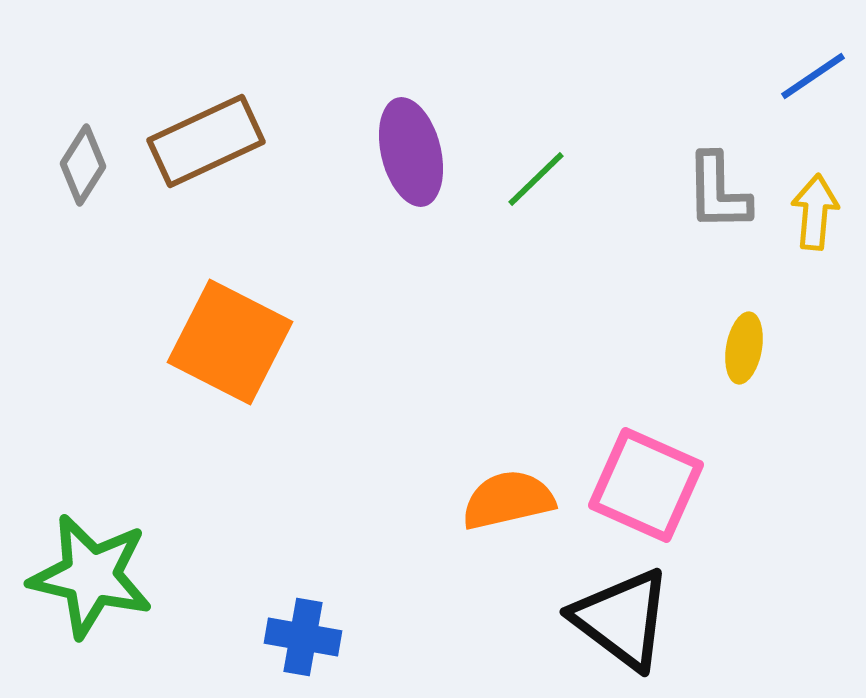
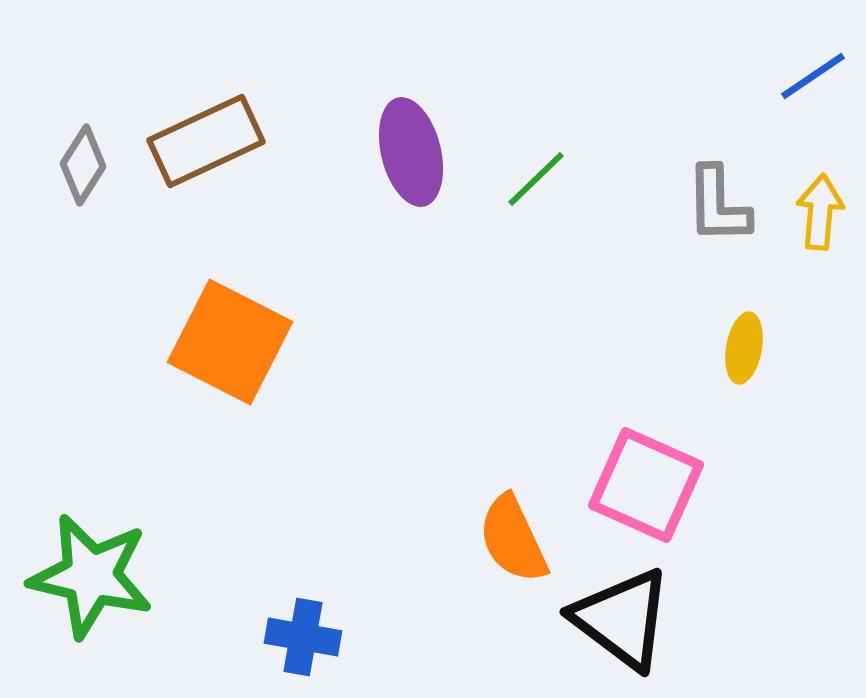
gray L-shape: moved 13 px down
yellow arrow: moved 5 px right
orange semicircle: moved 5 px right, 39 px down; rotated 102 degrees counterclockwise
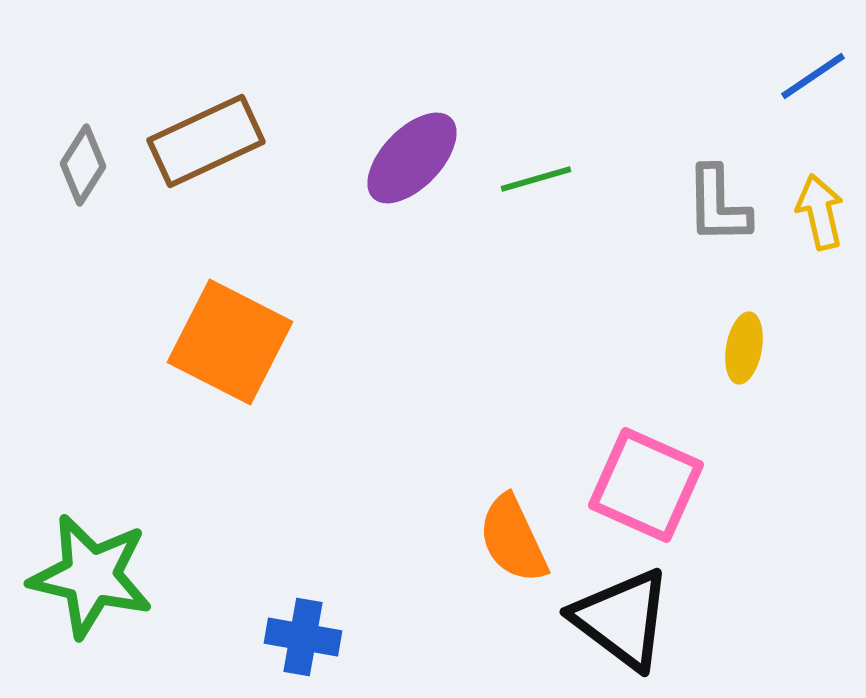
purple ellipse: moved 1 px right, 6 px down; rotated 58 degrees clockwise
green line: rotated 28 degrees clockwise
yellow arrow: rotated 18 degrees counterclockwise
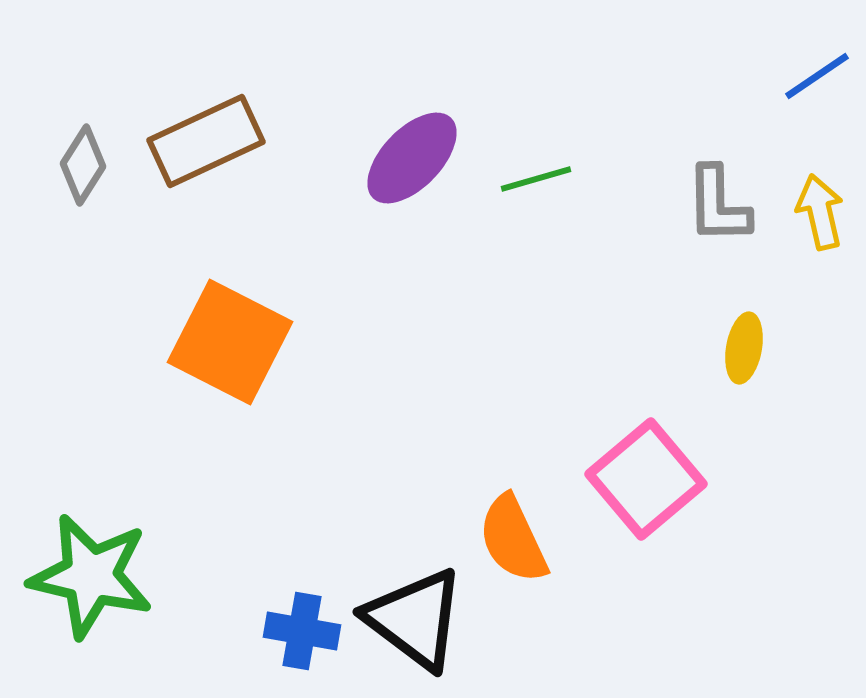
blue line: moved 4 px right
pink square: moved 6 px up; rotated 26 degrees clockwise
black triangle: moved 207 px left
blue cross: moved 1 px left, 6 px up
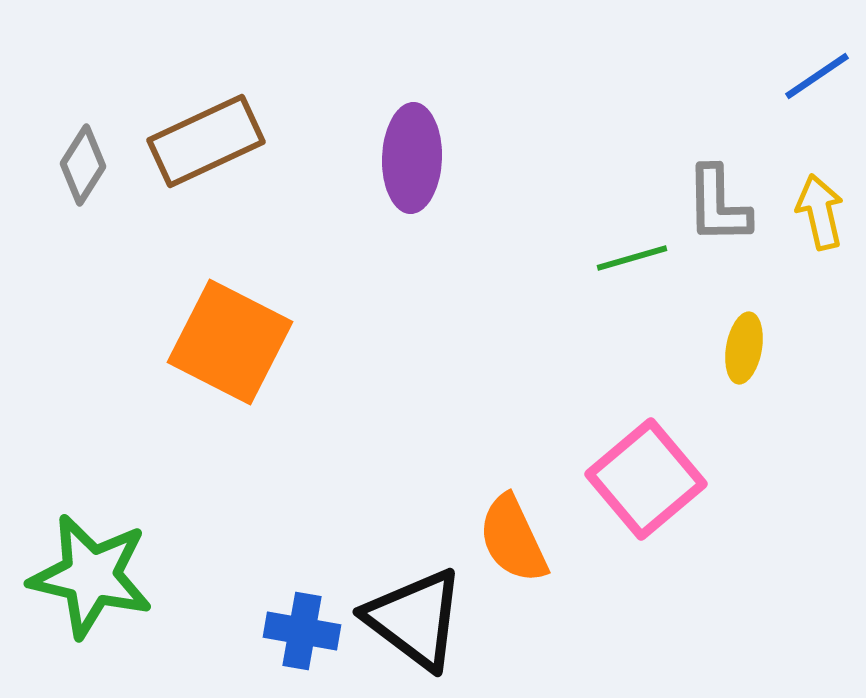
purple ellipse: rotated 42 degrees counterclockwise
green line: moved 96 px right, 79 px down
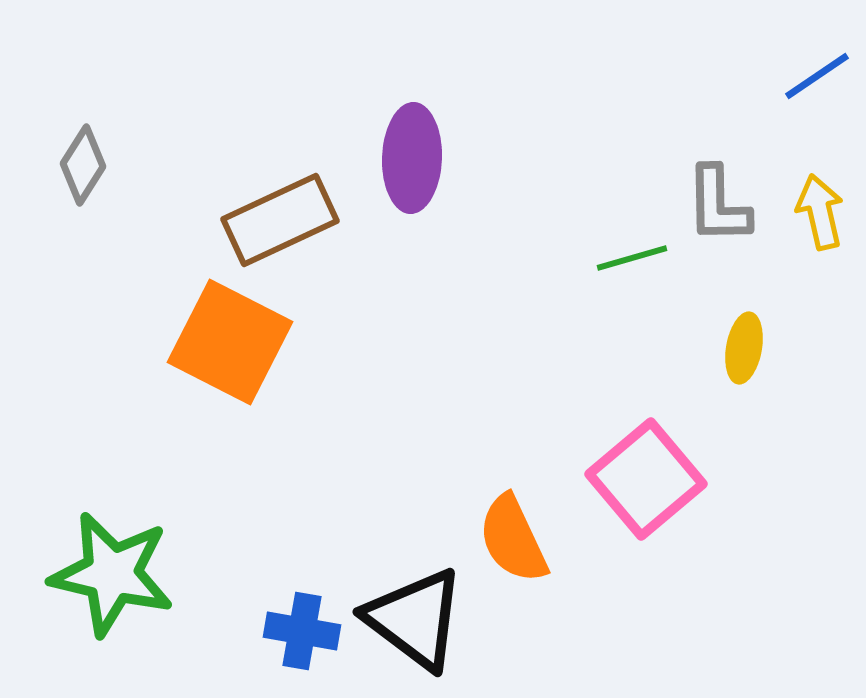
brown rectangle: moved 74 px right, 79 px down
green star: moved 21 px right, 2 px up
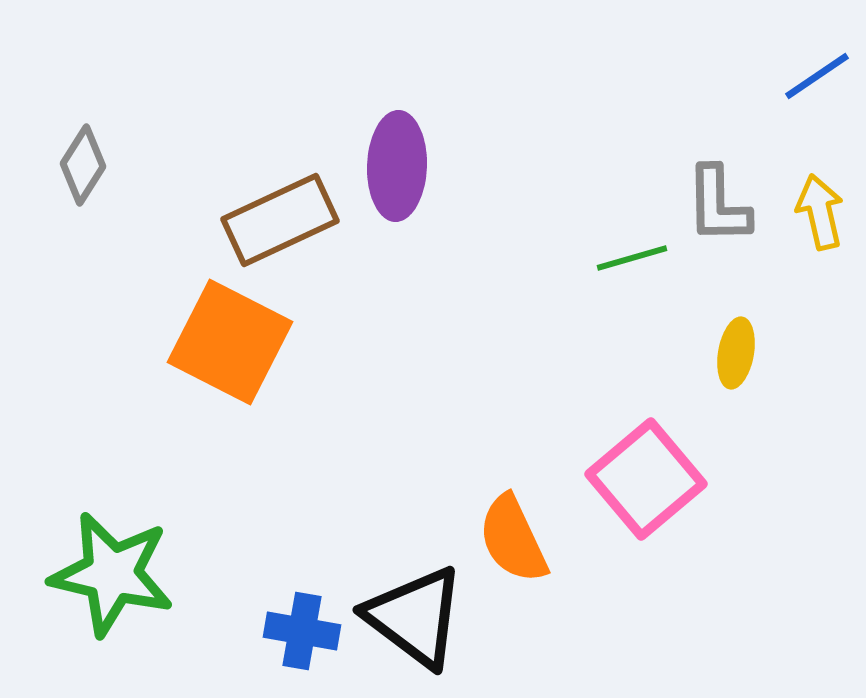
purple ellipse: moved 15 px left, 8 px down
yellow ellipse: moved 8 px left, 5 px down
black triangle: moved 2 px up
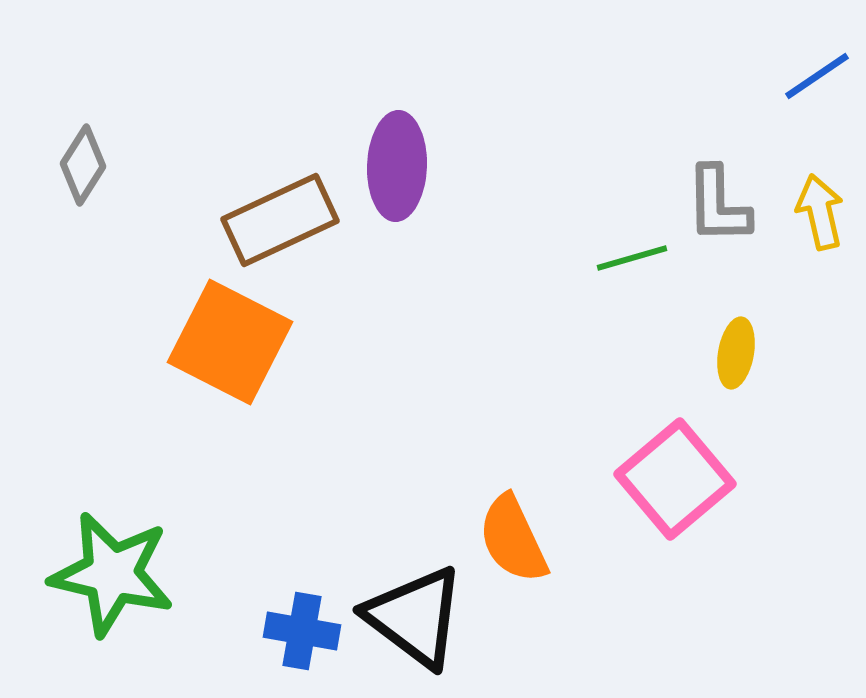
pink square: moved 29 px right
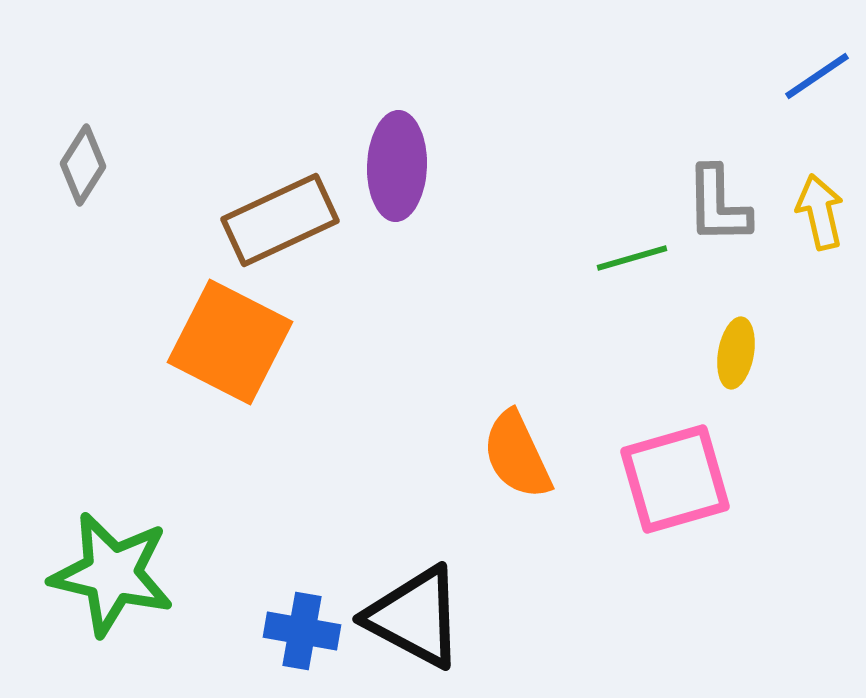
pink square: rotated 24 degrees clockwise
orange semicircle: moved 4 px right, 84 px up
black triangle: rotated 9 degrees counterclockwise
